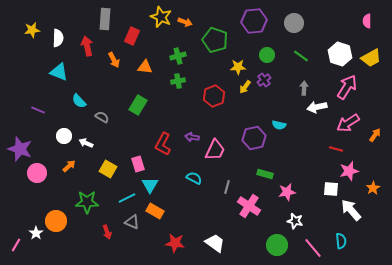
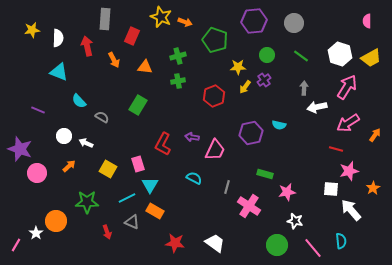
purple hexagon at (254, 138): moved 3 px left, 5 px up
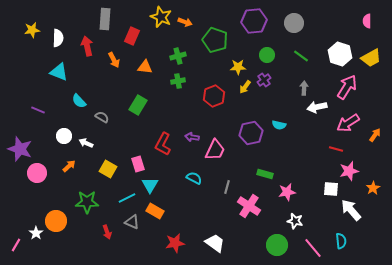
red star at (175, 243): rotated 18 degrees counterclockwise
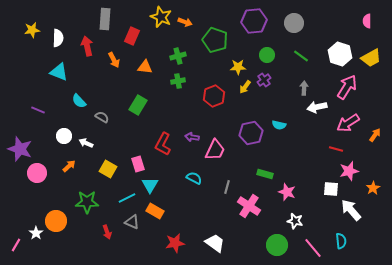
pink star at (287, 192): rotated 30 degrees clockwise
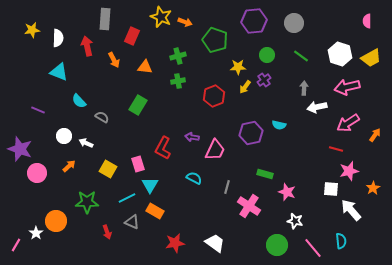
pink arrow at (347, 87): rotated 135 degrees counterclockwise
red L-shape at (163, 144): moved 4 px down
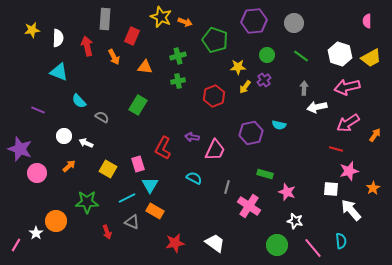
orange arrow at (114, 60): moved 3 px up
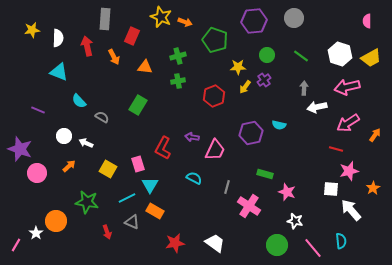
gray circle at (294, 23): moved 5 px up
green star at (87, 202): rotated 10 degrees clockwise
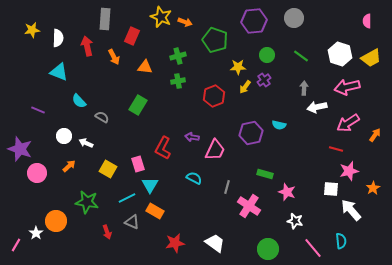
green circle at (277, 245): moved 9 px left, 4 px down
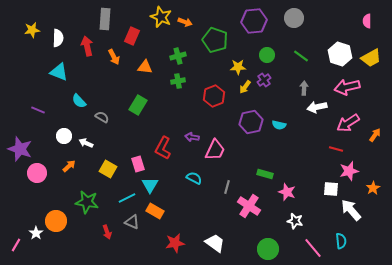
purple hexagon at (251, 133): moved 11 px up
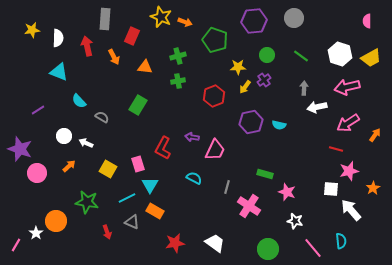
purple line at (38, 110): rotated 56 degrees counterclockwise
